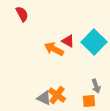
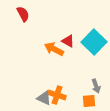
red semicircle: moved 1 px right
orange cross: rotated 18 degrees counterclockwise
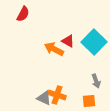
red semicircle: rotated 56 degrees clockwise
gray arrow: moved 5 px up
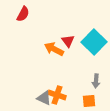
red triangle: rotated 24 degrees clockwise
gray arrow: rotated 24 degrees clockwise
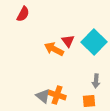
gray triangle: moved 1 px left, 2 px up; rotated 14 degrees clockwise
